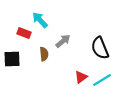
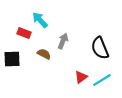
gray arrow: rotated 28 degrees counterclockwise
brown semicircle: rotated 56 degrees counterclockwise
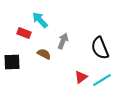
black square: moved 3 px down
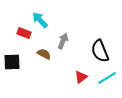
black semicircle: moved 3 px down
cyan line: moved 5 px right, 2 px up
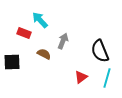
cyan line: rotated 42 degrees counterclockwise
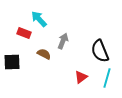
cyan arrow: moved 1 px left, 1 px up
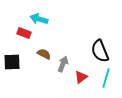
cyan arrow: rotated 30 degrees counterclockwise
gray arrow: moved 23 px down
cyan line: moved 1 px left
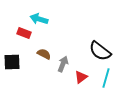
black semicircle: rotated 30 degrees counterclockwise
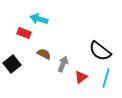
black square: moved 2 px down; rotated 36 degrees counterclockwise
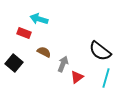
brown semicircle: moved 2 px up
black square: moved 2 px right, 1 px up; rotated 12 degrees counterclockwise
red triangle: moved 4 px left
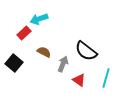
cyan arrow: rotated 36 degrees counterclockwise
red rectangle: rotated 64 degrees counterclockwise
black semicircle: moved 14 px left
red triangle: moved 2 px right, 3 px down; rotated 48 degrees counterclockwise
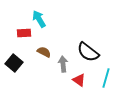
cyan arrow: rotated 78 degrees clockwise
red rectangle: rotated 40 degrees clockwise
black semicircle: moved 2 px right, 1 px down
gray arrow: rotated 28 degrees counterclockwise
